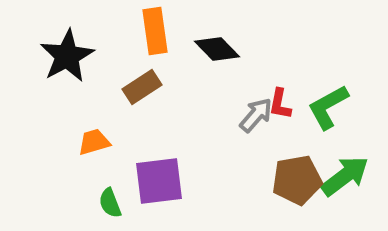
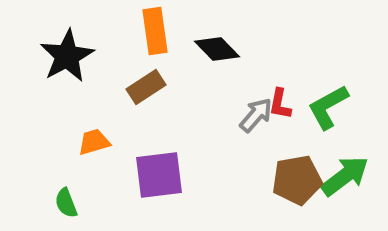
brown rectangle: moved 4 px right
purple square: moved 6 px up
green semicircle: moved 44 px left
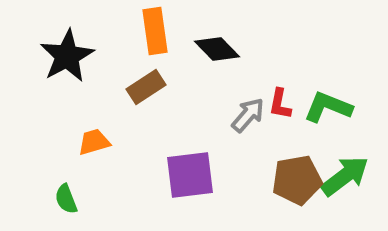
green L-shape: rotated 51 degrees clockwise
gray arrow: moved 8 px left
purple square: moved 31 px right
green semicircle: moved 4 px up
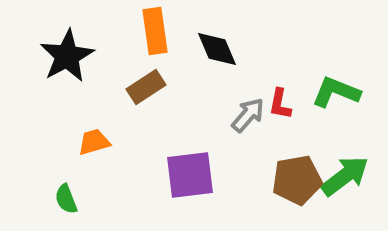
black diamond: rotated 21 degrees clockwise
green L-shape: moved 8 px right, 15 px up
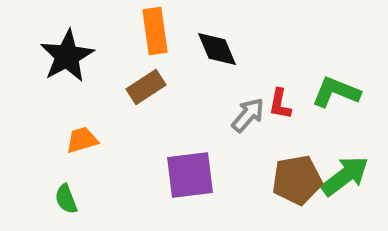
orange trapezoid: moved 12 px left, 2 px up
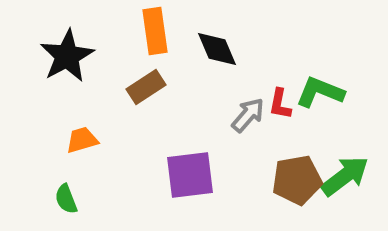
green L-shape: moved 16 px left
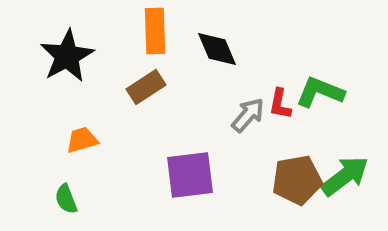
orange rectangle: rotated 6 degrees clockwise
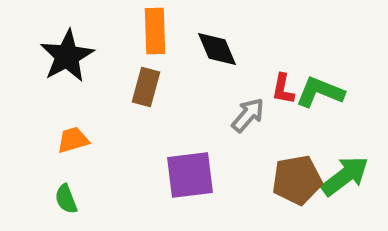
brown rectangle: rotated 42 degrees counterclockwise
red L-shape: moved 3 px right, 15 px up
orange trapezoid: moved 9 px left
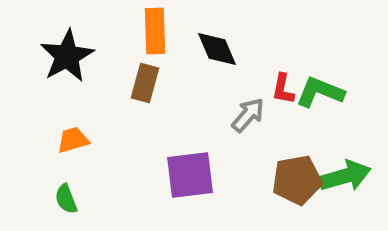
brown rectangle: moved 1 px left, 4 px up
green arrow: rotated 21 degrees clockwise
